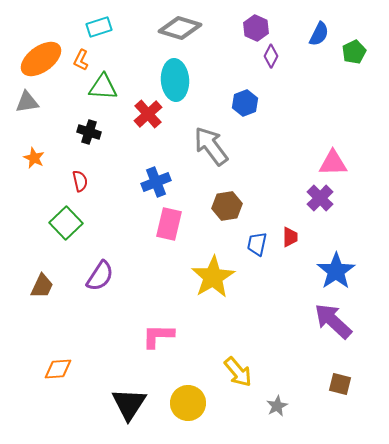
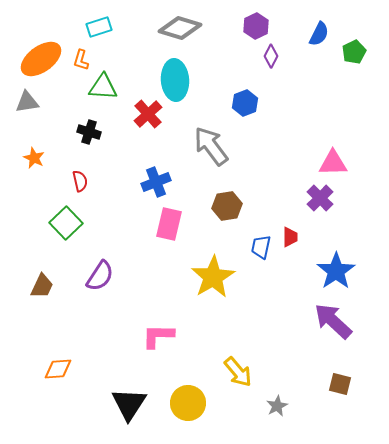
purple hexagon: moved 2 px up; rotated 10 degrees clockwise
orange L-shape: rotated 10 degrees counterclockwise
blue trapezoid: moved 4 px right, 3 px down
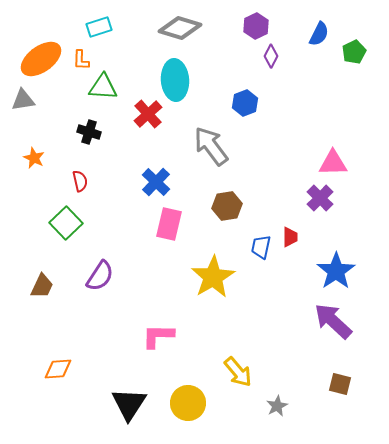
orange L-shape: rotated 15 degrees counterclockwise
gray triangle: moved 4 px left, 2 px up
blue cross: rotated 24 degrees counterclockwise
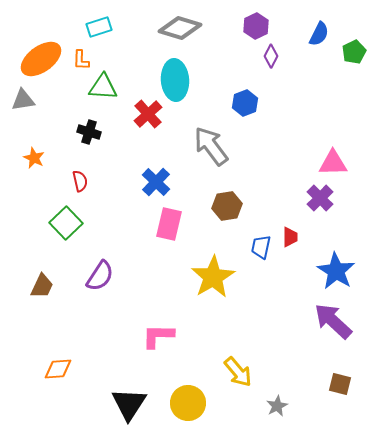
blue star: rotated 6 degrees counterclockwise
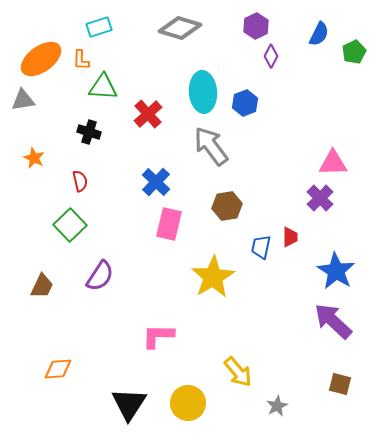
cyan ellipse: moved 28 px right, 12 px down
green square: moved 4 px right, 2 px down
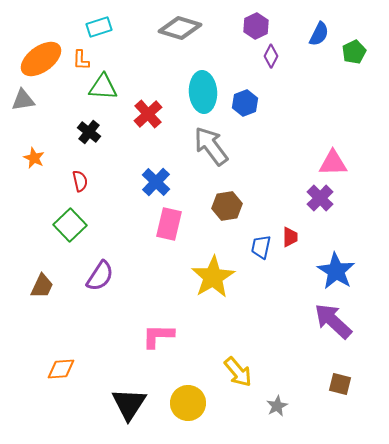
black cross: rotated 20 degrees clockwise
orange diamond: moved 3 px right
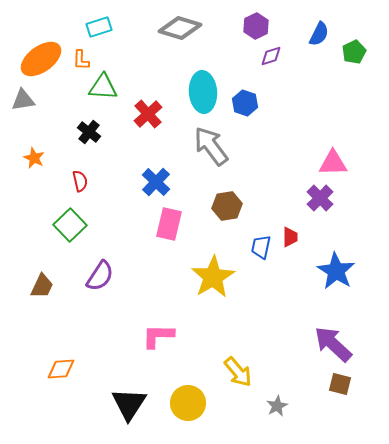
purple diamond: rotated 45 degrees clockwise
blue hexagon: rotated 20 degrees counterclockwise
purple arrow: moved 23 px down
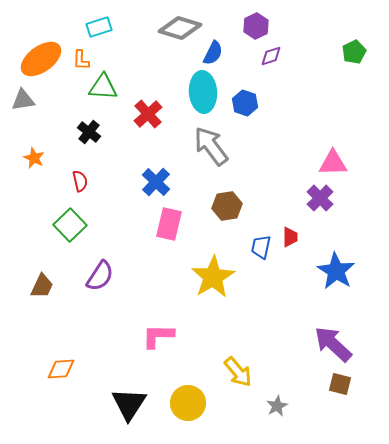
blue semicircle: moved 106 px left, 19 px down
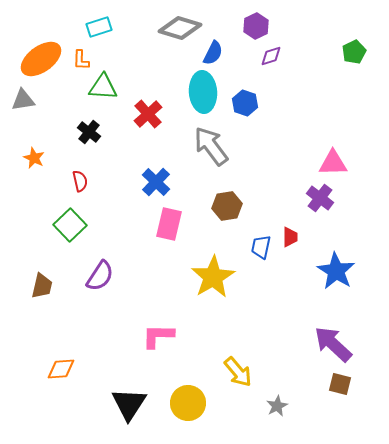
purple cross: rotated 8 degrees counterclockwise
brown trapezoid: rotated 12 degrees counterclockwise
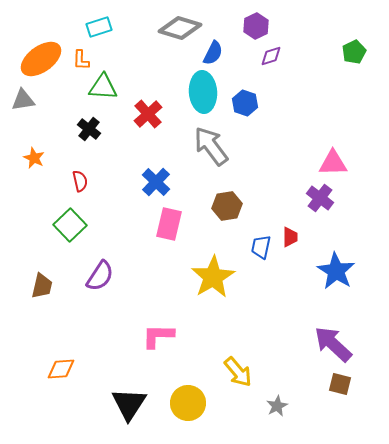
black cross: moved 3 px up
